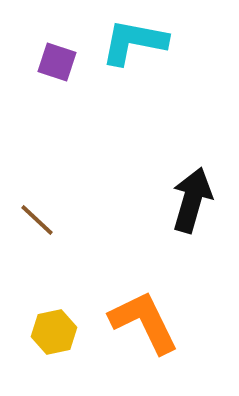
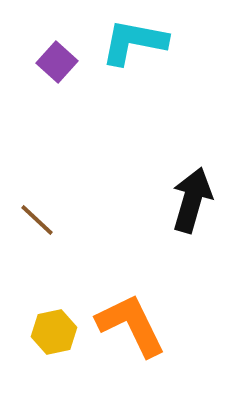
purple square: rotated 24 degrees clockwise
orange L-shape: moved 13 px left, 3 px down
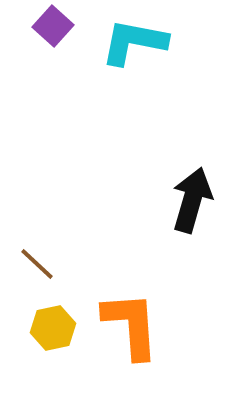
purple square: moved 4 px left, 36 px up
brown line: moved 44 px down
orange L-shape: rotated 22 degrees clockwise
yellow hexagon: moved 1 px left, 4 px up
